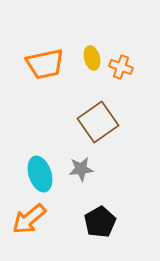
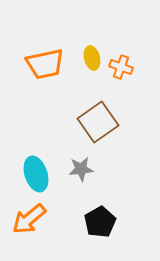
cyan ellipse: moved 4 px left
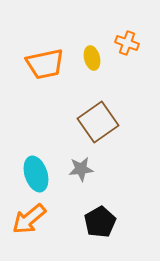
orange cross: moved 6 px right, 24 px up
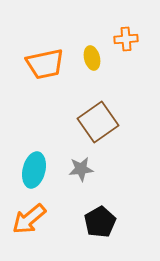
orange cross: moved 1 px left, 4 px up; rotated 25 degrees counterclockwise
cyan ellipse: moved 2 px left, 4 px up; rotated 32 degrees clockwise
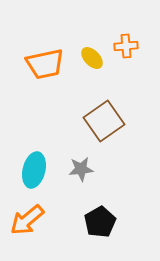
orange cross: moved 7 px down
yellow ellipse: rotated 30 degrees counterclockwise
brown square: moved 6 px right, 1 px up
orange arrow: moved 2 px left, 1 px down
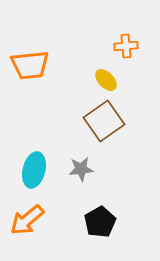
yellow ellipse: moved 14 px right, 22 px down
orange trapezoid: moved 15 px left, 1 px down; rotated 6 degrees clockwise
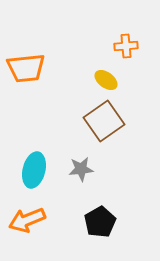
orange trapezoid: moved 4 px left, 3 px down
yellow ellipse: rotated 10 degrees counterclockwise
orange arrow: rotated 18 degrees clockwise
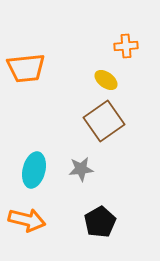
orange arrow: rotated 144 degrees counterclockwise
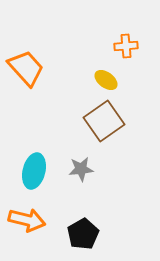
orange trapezoid: rotated 126 degrees counterclockwise
cyan ellipse: moved 1 px down
black pentagon: moved 17 px left, 12 px down
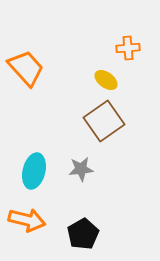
orange cross: moved 2 px right, 2 px down
